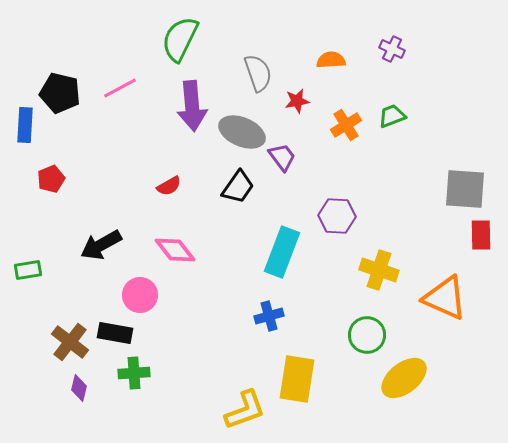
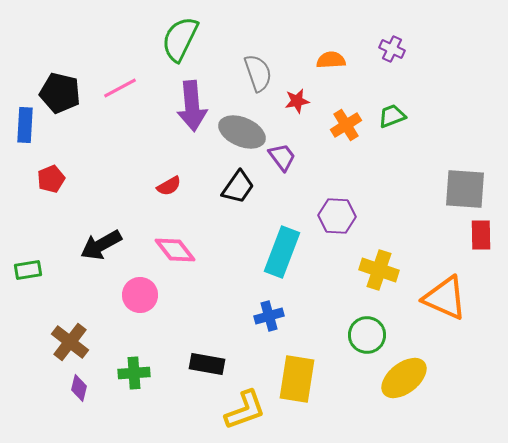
black rectangle: moved 92 px right, 31 px down
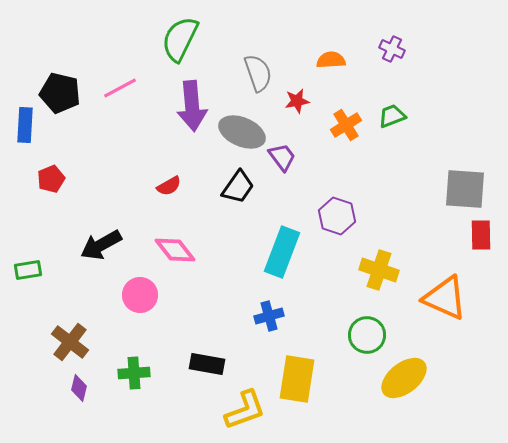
purple hexagon: rotated 15 degrees clockwise
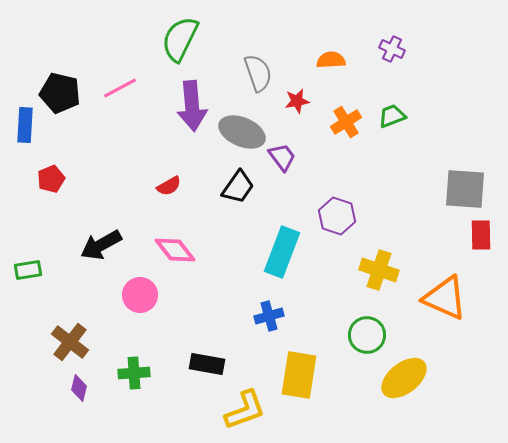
orange cross: moved 3 px up
yellow rectangle: moved 2 px right, 4 px up
